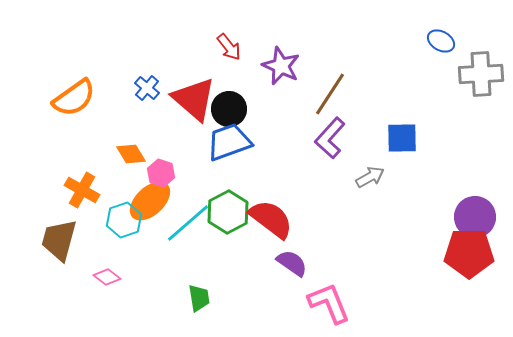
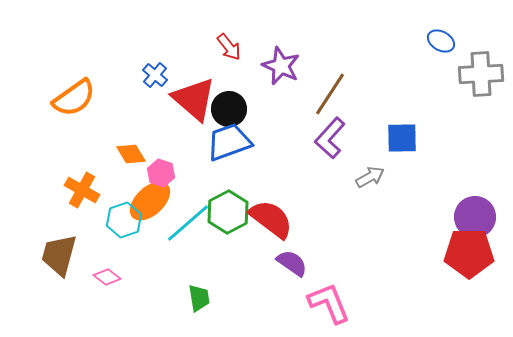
blue cross: moved 8 px right, 13 px up
brown trapezoid: moved 15 px down
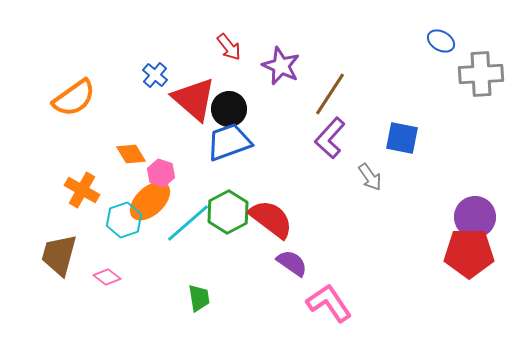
blue square: rotated 12 degrees clockwise
gray arrow: rotated 84 degrees clockwise
pink L-shape: rotated 12 degrees counterclockwise
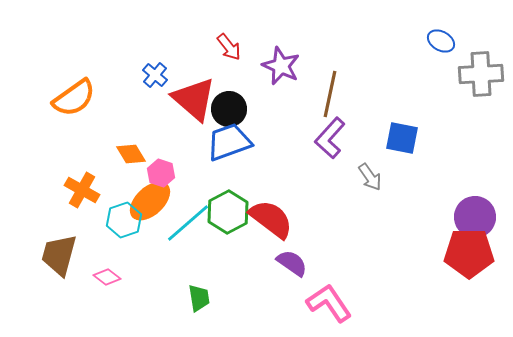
brown line: rotated 21 degrees counterclockwise
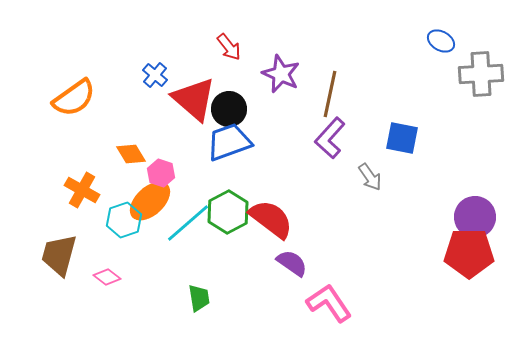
purple star: moved 8 px down
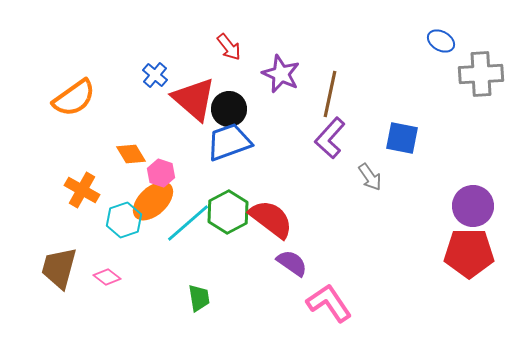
orange ellipse: moved 3 px right
purple circle: moved 2 px left, 11 px up
brown trapezoid: moved 13 px down
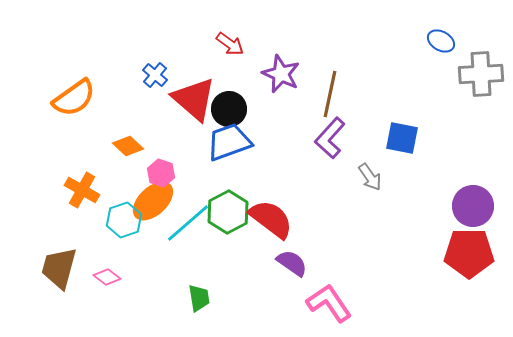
red arrow: moved 1 px right, 3 px up; rotated 16 degrees counterclockwise
orange diamond: moved 3 px left, 8 px up; rotated 16 degrees counterclockwise
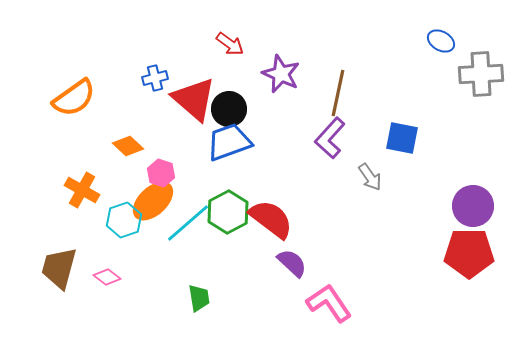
blue cross: moved 3 px down; rotated 35 degrees clockwise
brown line: moved 8 px right, 1 px up
purple semicircle: rotated 8 degrees clockwise
